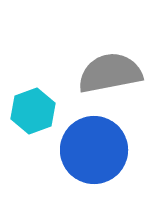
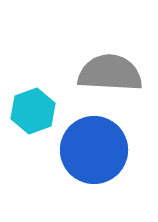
gray semicircle: rotated 14 degrees clockwise
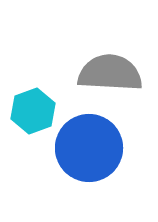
blue circle: moved 5 px left, 2 px up
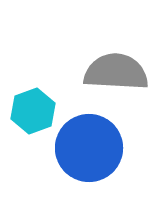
gray semicircle: moved 6 px right, 1 px up
